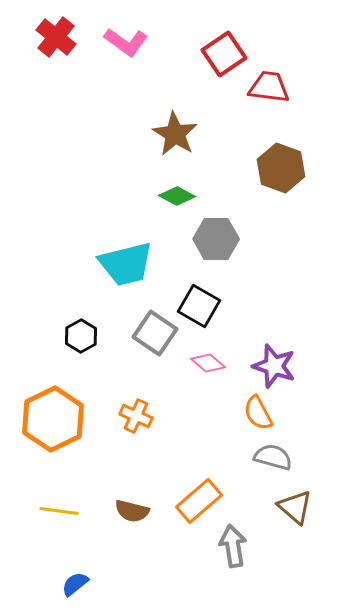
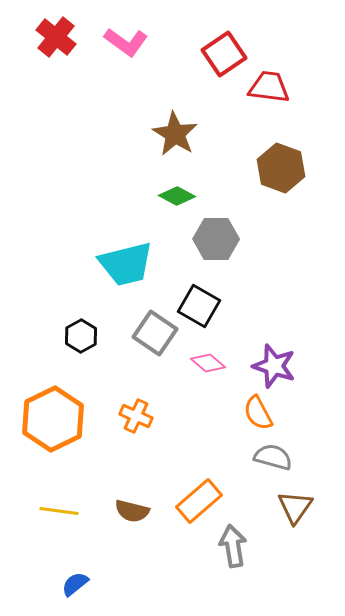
brown triangle: rotated 24 degrees clockwise
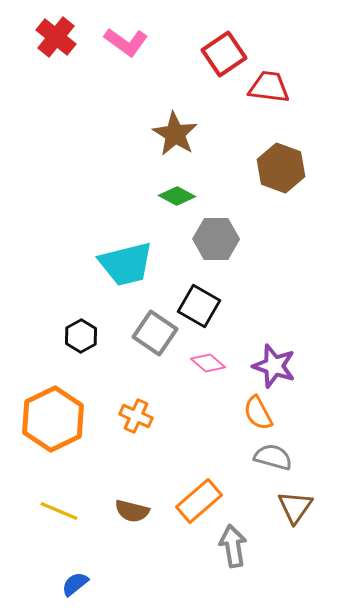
yellow line: rotated 15 degrees clockwise
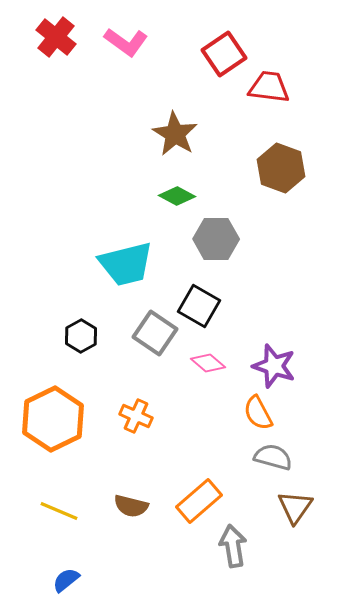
brown semicircle: moved 1 px left, 5 px up
blue semicircle: moved 9 px left, 4 px up
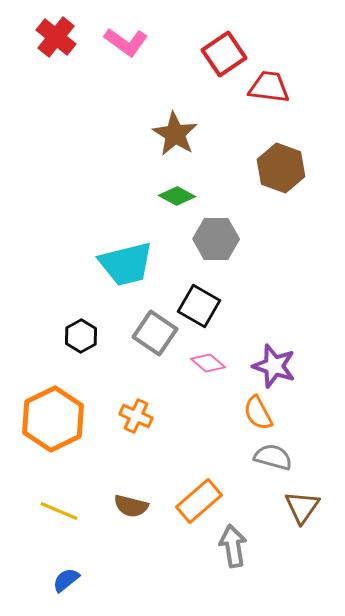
brown triangle: moved 7 px right
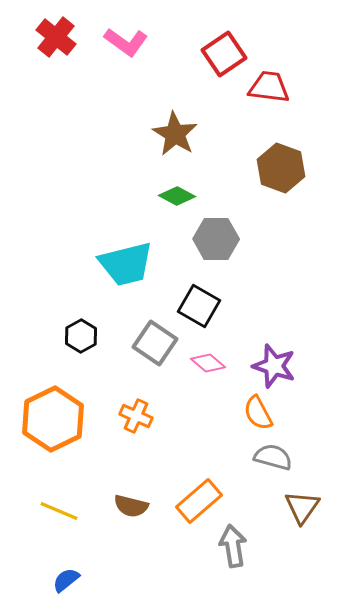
gray square: moved 10 px down
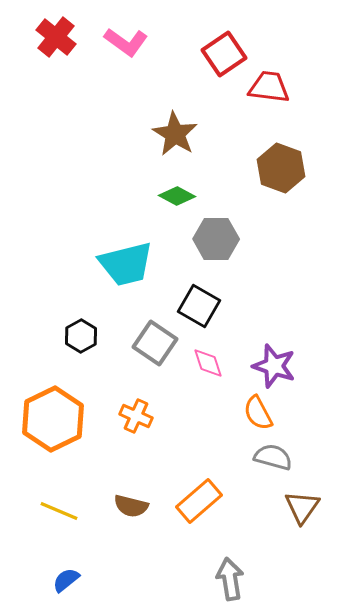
pink diamond: rotated 32 degrees clockwise
gray arrow: moved 3 px left, 33 px down
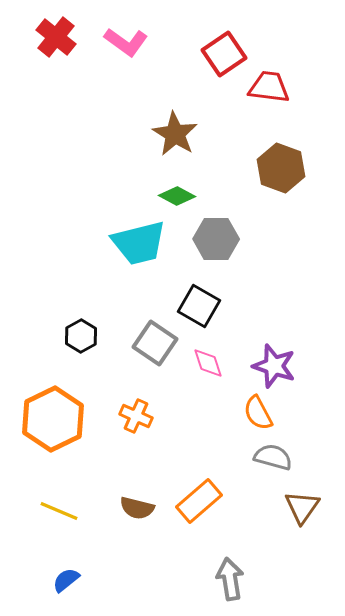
cyan trapezoid: moved 13 px right, 21 px up
brown semicircle: moved 6 px right, 2 px down
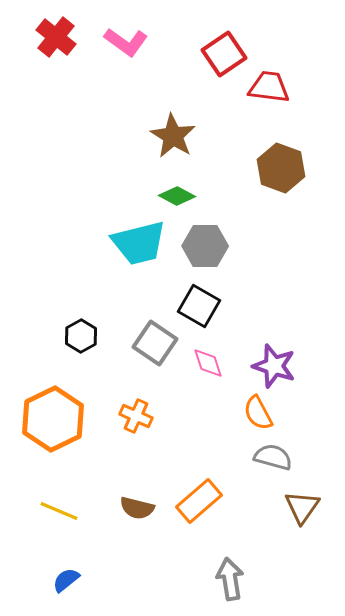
brown star: moved 2 px left, 2 px down
gray hexagon: moved 11 px left, 7 px down
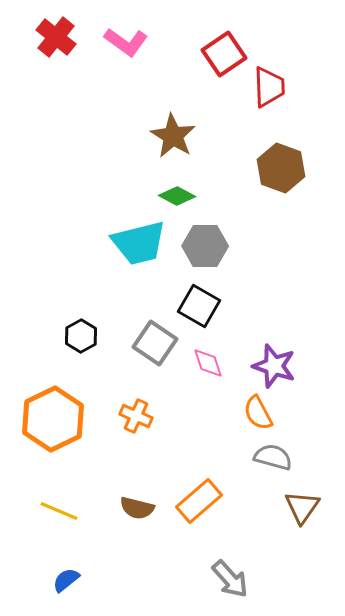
red trapezoid: rotated 81 degrees clockwise
gray arrow: rotated 147 degrees clockwise
